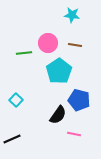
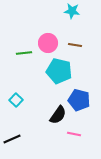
cyan star: moved 4 px up
cyan pentagon: rotated 25 degrees counterclockwise
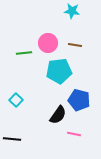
cyan pentagon: rotated 20 degrees counterclockwise
black line: rotated 30 degrees clockwise
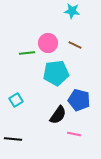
brown line: rotated 16 degrees clockwise
green line: moved 3 px right
cyan pentagon: moved 3 px left, 2 px down
cyan square: rotated 16 degrees clockwise
black line: moved 1 px right
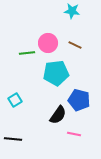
cyan square: moved 1 px left
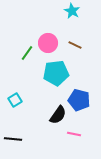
cyan star: rotated 21 degrees clockwise
green line: rotated 49 degrees counterclockwise
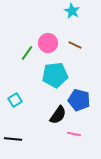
cyan pentagon: moved 1 px left, 2 px down
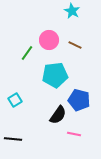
pink circle: moved 1 px right, 3 px up
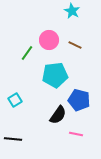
pink line: moved 2 px right
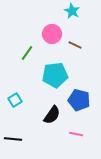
pink circle: moved 3 px right, 6 px up
black semicircle: moved 6 px left
